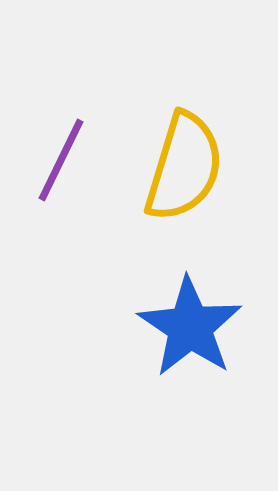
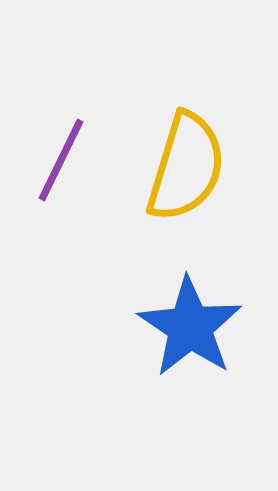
yellow semicircle: moved 2 px right
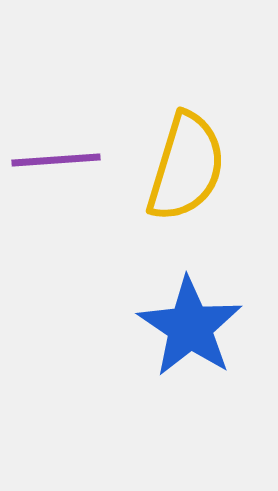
purple line: moved 5 px left; rotated 60 degrees clockwise
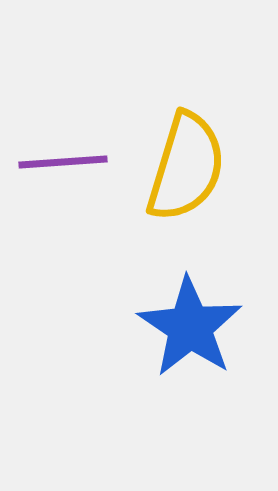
purple line: moved 7 px right, 2 px down
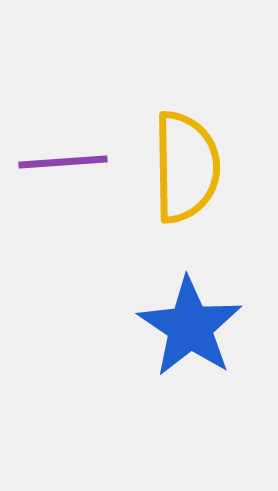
yellow semicircle: rotated 18 degrees counterclockwise
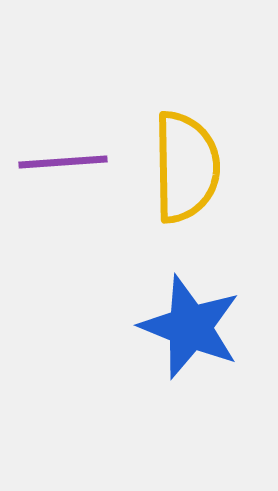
blue star: rotated 12 degrees counterclockwise
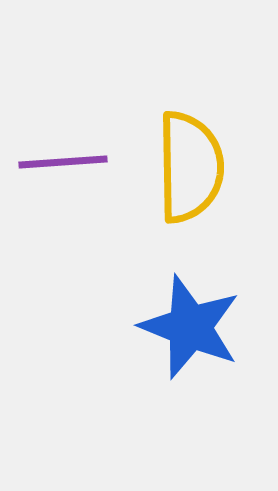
yellow semicircle: moved 4 px right
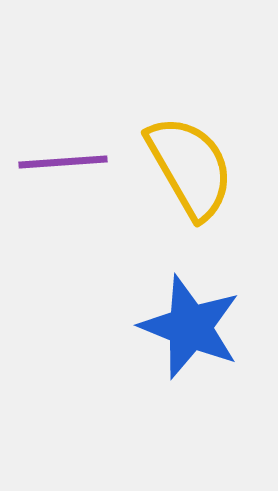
yellow semicircle: rotated 29 degrees counterclockwise
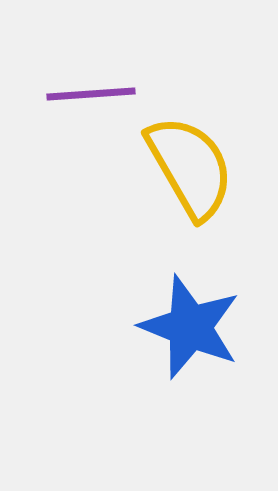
purple line: moved 28 px right, 68 px up
